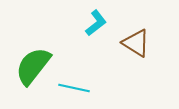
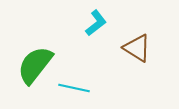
brown triangle: moved 1 px right, 5 px down
green semicircle: moved 2 px right, 1 px up
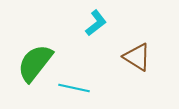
brown triangle: moved 9 px down
green semicircle: moved 2 px up
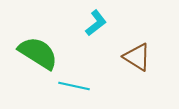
green semicircle: moved 3 px right, 10 px up; rotated 84 degrees clockwise
cyan line: moved 2 px up
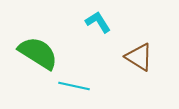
cyan L-shape: moved 2 px right, 1 px up; rotated 84 degrees counterclockwise
brown triangle: moved 2 px right
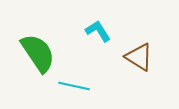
cyan L-shape: moved 9 px down
green semicircle: rotated 24 degrees clockwise
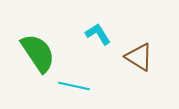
cyan L-shape: moved 3 px down
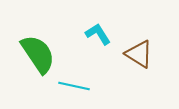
green semicircle: moved 1 px down
brown triangle: moved 3 px up
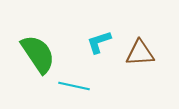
cyan L-shape: moved 1 px right, 8 px down; rotated 76 degrees counterclockwise
brown triangle: moved 1 px right, 1 px up; rotated 36 degrees counterclockwise
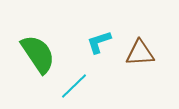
cyan line: rotated 56 degrees counterclockwise
